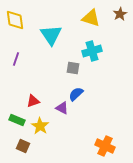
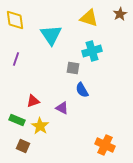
yellow triangle: moved 2 px left
blue semicircle: moved 6 px right, 4 px up; rotated 77 degrees counterclockwise
orange cross: moved 1 px up
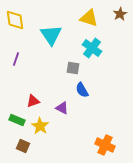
cyan cross: moved 3 px up; rotated 36 degrees counterclockwise
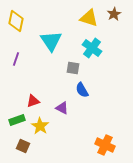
brown star: moved 6 px left
yellow diamond: moved 1 px right, 1 px down; rotated 20 degrees clockwise
cyan triangle: moved 6 px down
green rectangle: rotated 42 degrees counterclockwise
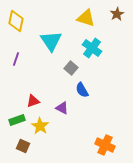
brown star: moved 3 px right
yellow triangle: moved 3 px left
gray square: moved 2 px left; rotated 32 degrees clockwise
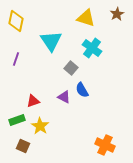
purple triangle: moved 2 px right, 11 px up
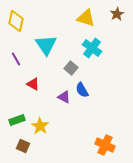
cyan triangle: moved 5 px left, 4 px down
purple line: rotated 48 degrees counterclockwise
red triangle: moved 17 px up; rotated 48 degrees clockwise
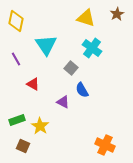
purple triangle: moved 1 px left, 5 px down
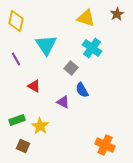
red triangle: moved 1 px right, 2 px down
